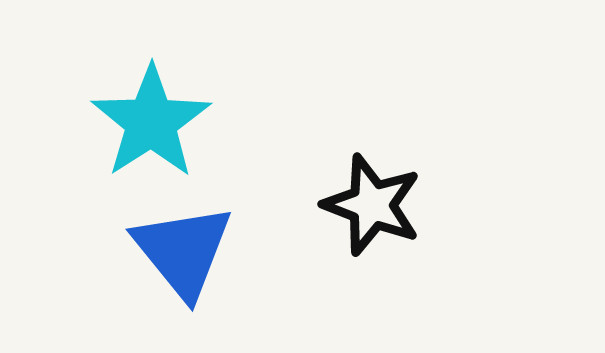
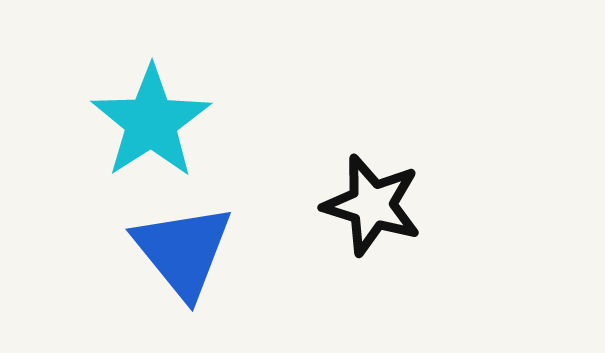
black star: rotated 4 degrees counterclockwise
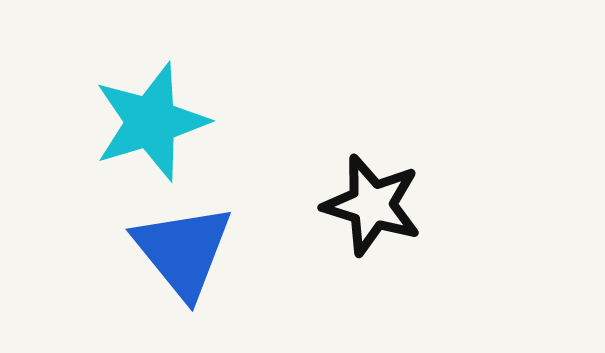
cyan star: rotated 16 degrees clockwise
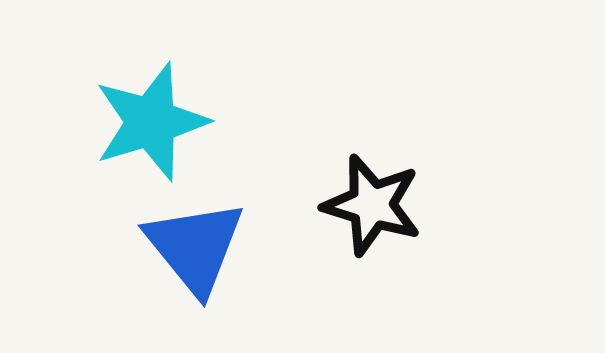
blue triangle: moved 12 px right, 4 px up
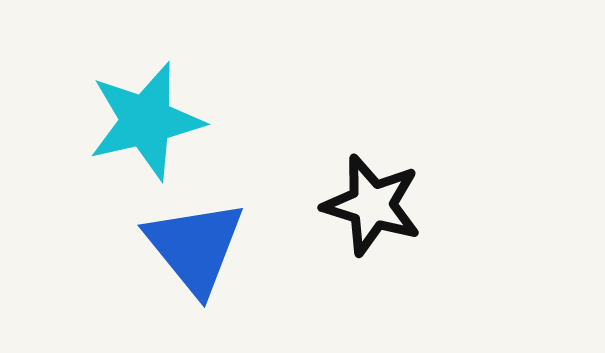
cyan star: moved 5 px left, 1 px up; rotated 4 degrees clockwise
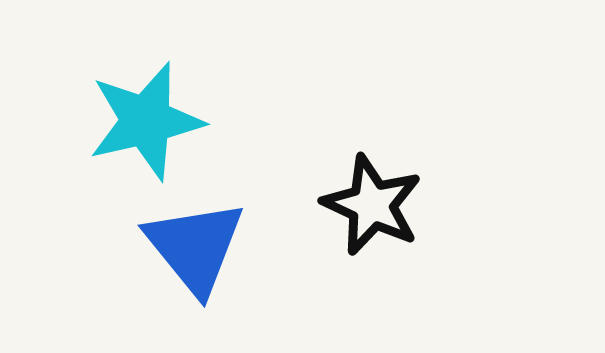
black star: rotated 8 degrees clockwise
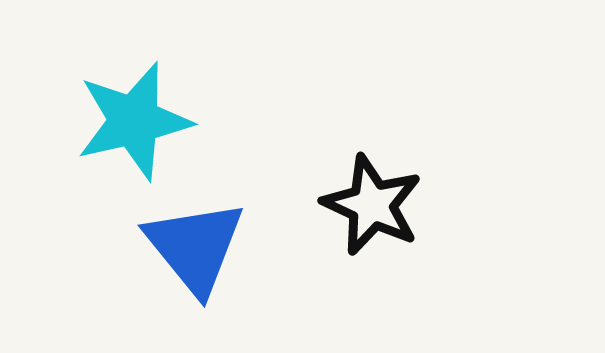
cyan star: moved 12 px left
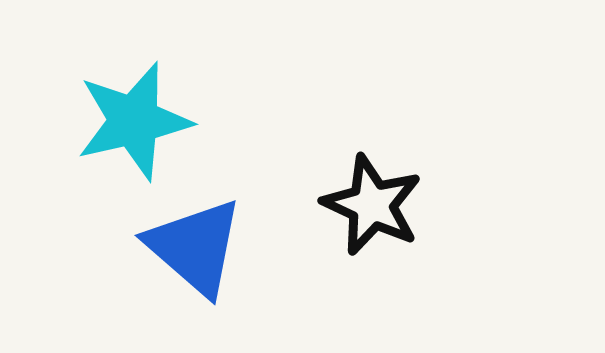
blue triangle: rotated 10 degrees counterclockwise
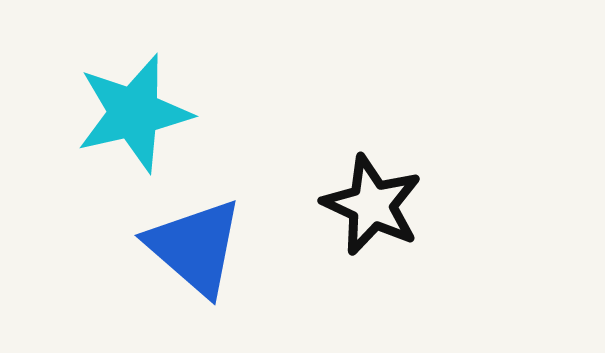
cyan star: moved 8 px up
